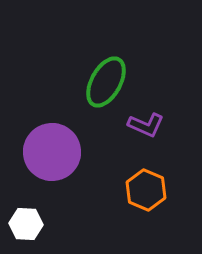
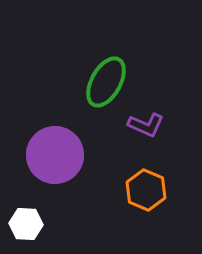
purple circle: moved 3 px right, 3 px down
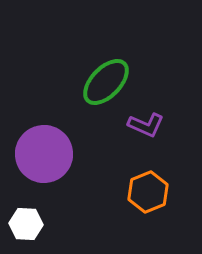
green ellipse: rotated 15 degrees clockwise
purple circle: moved 11 px left, 1 px up
orange hexagon: moved 2 px right, 2 px down; rotated 15 degrees clockwise
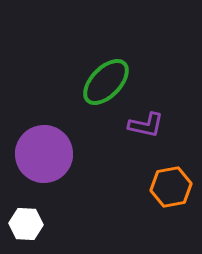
purple L-shape: rotated 12 degrees counterclockwise
orange hexagon: moved 23 px right, 5 px up; rotated 12 degrees clockwise
